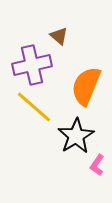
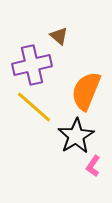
orange semicircle: moved 5 px down
pink L-shape: moved 4 px left, 1 px down
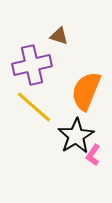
brown triangle: rotated 24 degrees counterclockwise
pink L-shape: moved 11 px up
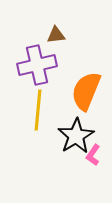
brown triangle: moved 3 px left, 1 px up; rotated 24 degrees counterclockwise
purple cross: moved 5 px right
yellow line: moved 4 px right, 3 px down; rotated 54 degrees clockwise
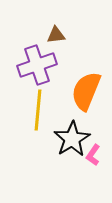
purple cross: rotated 6 degrees counterclockwise
black star: moved 4 px left, 3 px down
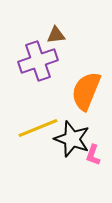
purple cross: moved 1 px right, 4 px up
yellow line: moved 18 px down; rotated 63 degrees clockwise
black star: rotated 21 degrees counterclockwise
pink L-shape: rotated 15 degrees counterclockwise
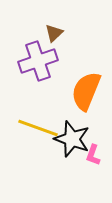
brown triangle: moved 2 px left, 2 px up; rotated 36 degrees counterclockwise
yellow line: rotated 42 degrees clockwise
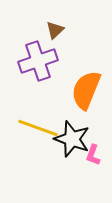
brown triangle: moved 1 px right, 3 px up
orange semicircle: moved 1 px up
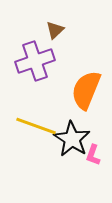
purple cross: moved 3 px left
yellow line: moved 2 px left, 2 px up
black star: rotated 12 degrees clockwise
